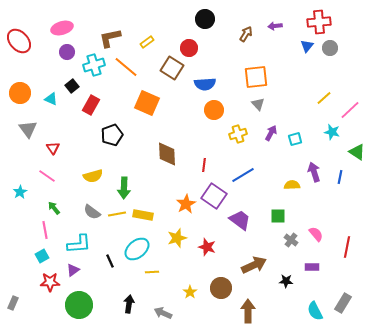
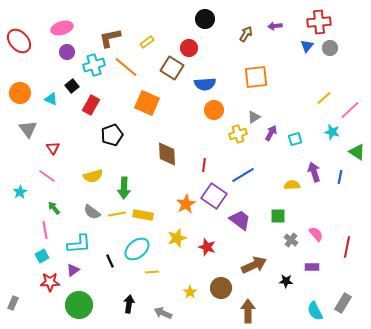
gray triangle at (258, 104): moved 4 px left, 13 px down; rotated 40 degrees clockwise
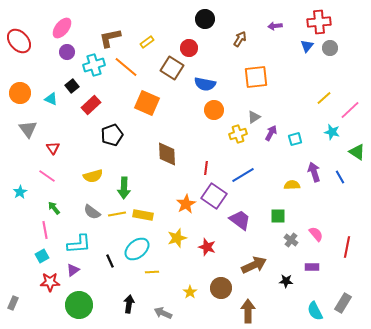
pink ellipse at (62, 28): rotated 35 degrees counterclockwise
brown arrow at (246, 34): moved 6 px left, 5 px down
blue semicircle at (205, 84): rotated 15 degrees clockwise
red rectangle at (91, 105): rotated 18 degrees clockwise
red line at (204, 165): moved 2 px right, 3 px down
blue line at (340, 177): rotated 40 degrees counterclockwise
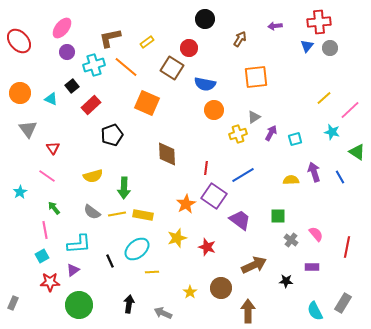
yellow semicircle at (292, 185): moved 1 px left, 5 px up
